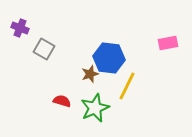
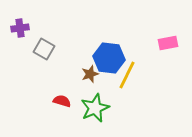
purple cross: rotated 30 degrees counterclockwise
yellow line: moved 11 px up
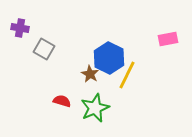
purple cross: rotated 18 degrees clockwise
pink rectangle: moved 4 px up
blue hexagon: rotated 20 degrees clockwise
brown star: rotated 24 degrees counterclockwise
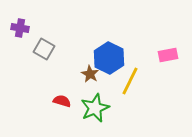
pink rectangle: moved 16 px down
yellow line: moved 3 px right, 6 px down
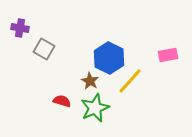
brown star: moved 7 px down
yellow line: rotated 16 degrees clockwise
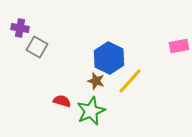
gray square: moved 7 px left, 2 px up
pink rectangle: moved 11 px right, 9 px up
brown star: moved 6 px right; rotated 12 degrees counterclockwise
green star: moved 4 px left, 3 px down
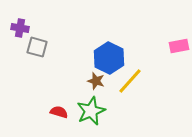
gray square: rotated 15 degrees counterclockwise
red semicircle: moved 3 px left, 11 px down
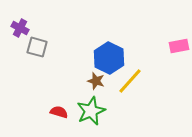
purple cross: rotated 18 degrees clockwise
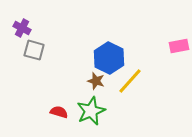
purple cross: moved 2 px right
gray square: moved 3 px left, 3 px down
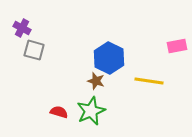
pink rectangle: moved 2 px left
yellow line: moved 19 px right; rotated 56 degrees clockwise
